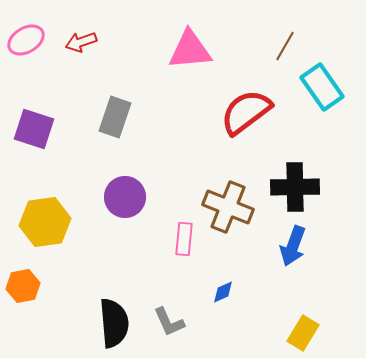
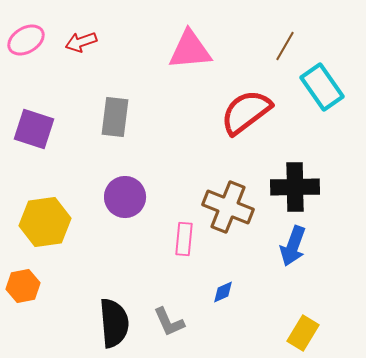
gray rectangle: rotated 12 degrees counterclockwise
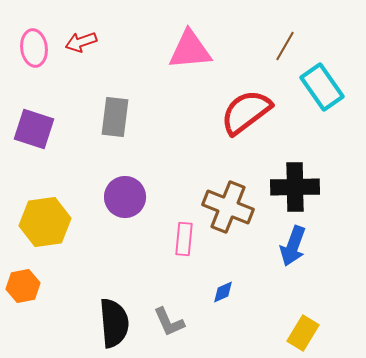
pink ellipse: moved 8 px right, 8 px down; rotated 66 degrees counterclockwise
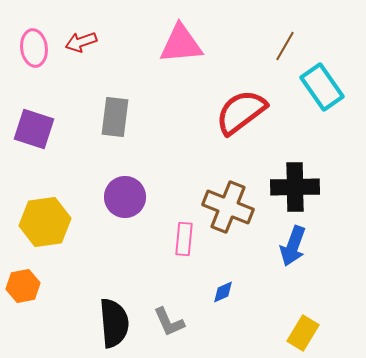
pink triangle: moved 9 px left, 6 px up
red semicircle: moved 5 px left
